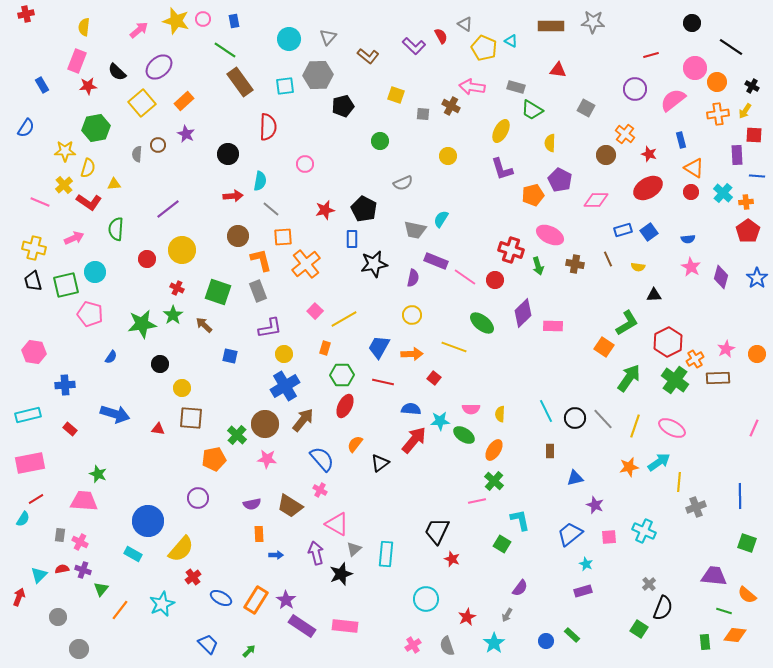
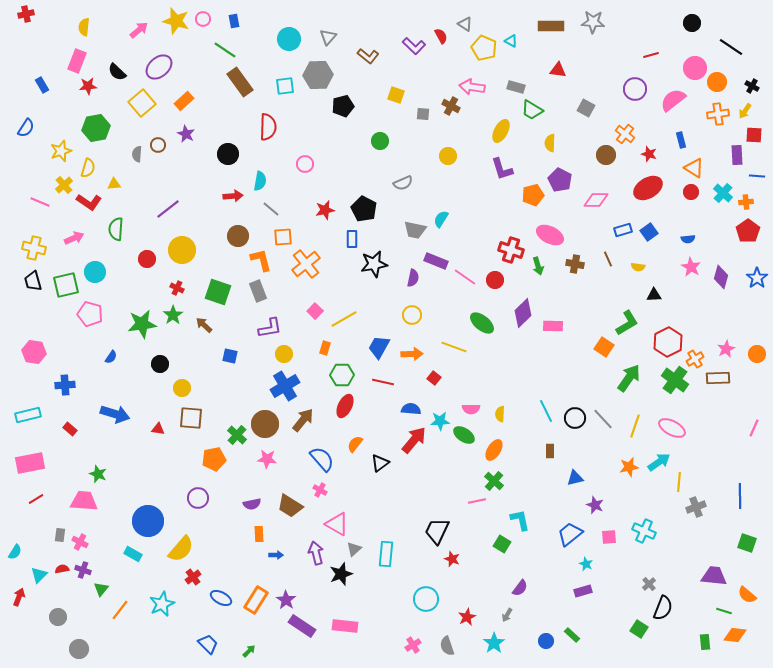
yellow star at (65, 151): moved 4 px left; rotated 20 degrees counterclockwise
cyan semicircle at (23, 519): moved 8 px left, 33 px down
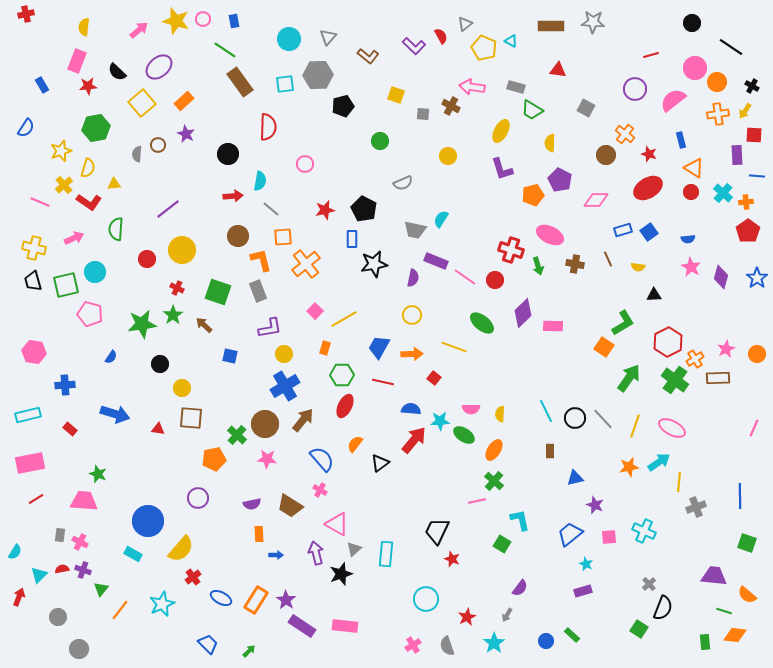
gray triangle at (465, 24): rotated 49 degrees clockwise
cyan square at (285, 86): moved 2 px up
green L-shape at (627, 323): moved 4 px left
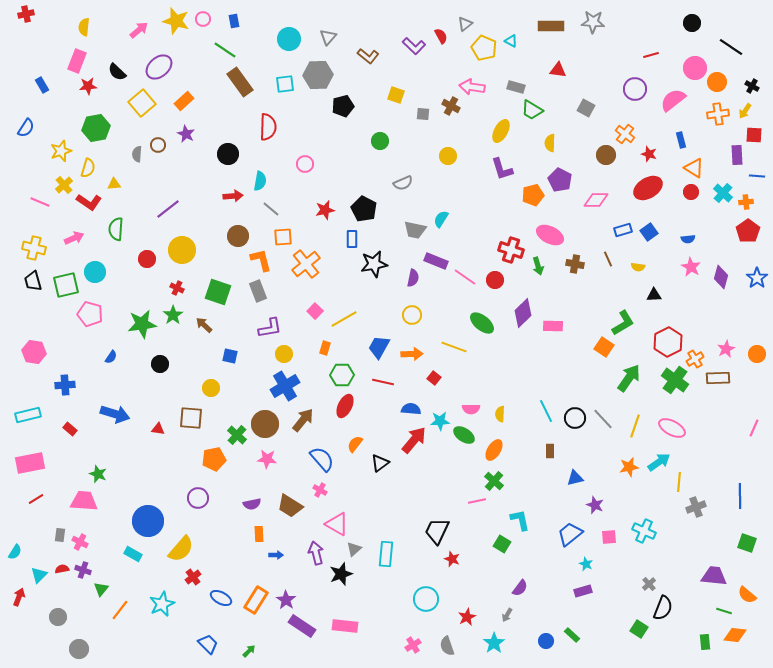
yellow circle at (182, 388): moved 29 px right
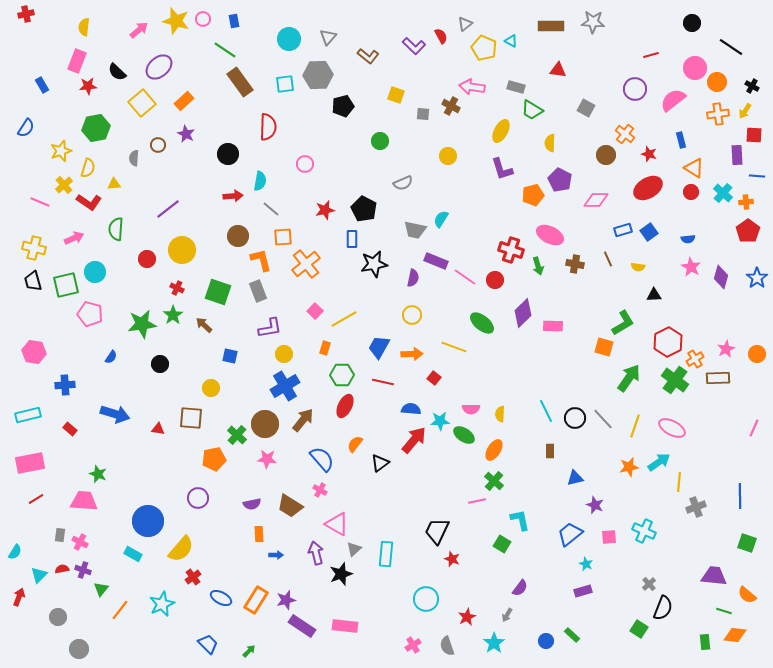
gray semicircle at (137, 154): moved 3 px left, 4 px down
orange square at (604, 347): rotated 18 degrees counterclockwise
purple star at (286, 600): rotated 24 degrees clockwise
